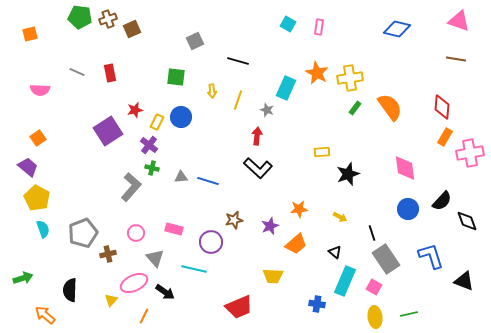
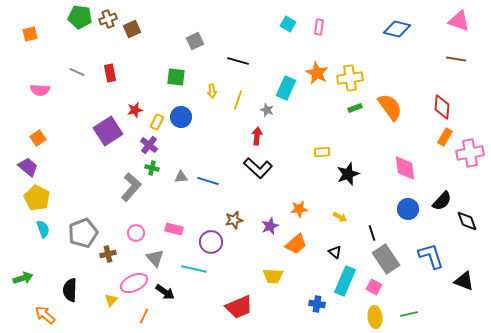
green rectangle at (355, 108): rotated 32 degrees clockwise
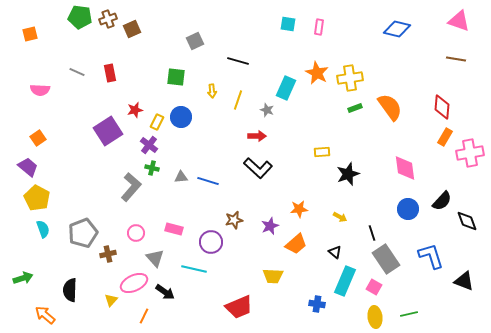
cyan square at (288, 24): rotated 21 degrees counterclockwise
red arrow at (257, 136): rotated 84 degrees clockwise
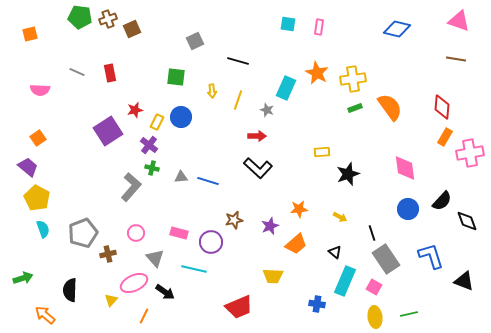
yellow cross at (350, 78): moved 3 px right, 1 px down
pink rectangle at (174, 229): moved 5 px right, 4 px down
